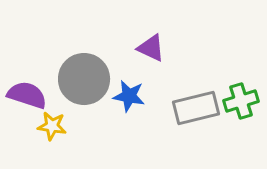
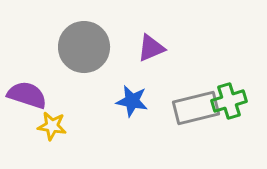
purple triangle: rotated 48 degrees counterclockwise
gray circle: moved 32 px up
blue star: moved 3 px right, 5 px down
green cross: moved 12 px left
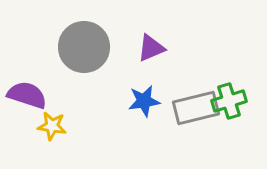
blue star: moved 12 px right; rotated 20 degrees counterclockwise
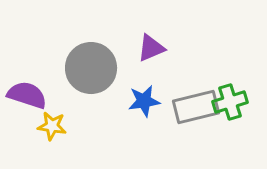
gray circle: moved 7 px right, 21 px down
green cross: moved 1 px right, 1 px down
gray rectangle: moved 1 px up
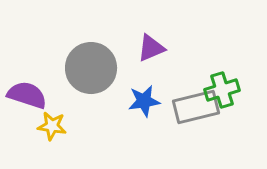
green cross: moved 8 px left, 12 px up
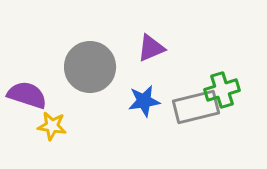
gray circle: moved 1 px left, 1 px up
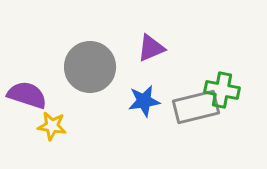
green cross: rotated 28 degrees clockwise
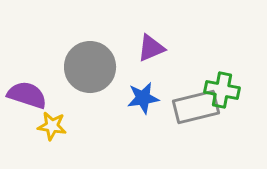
blue star: moved 1 px left, 3 px up
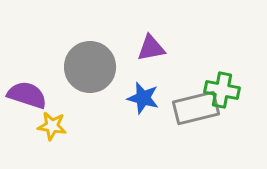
purple triangle: rotated 12 degrees clockwise
blue star: rotated 24 degrees clockwise
gray rectangle: moved 1 px down
